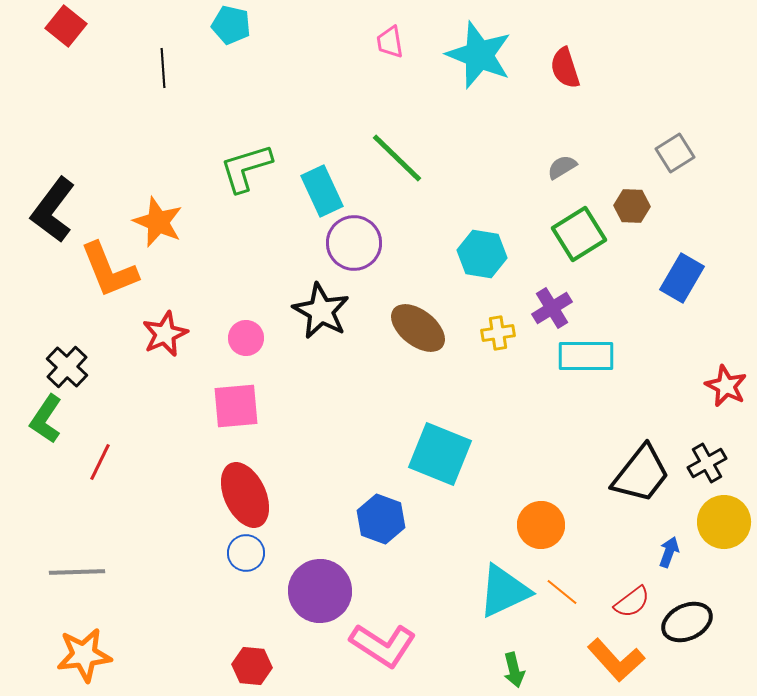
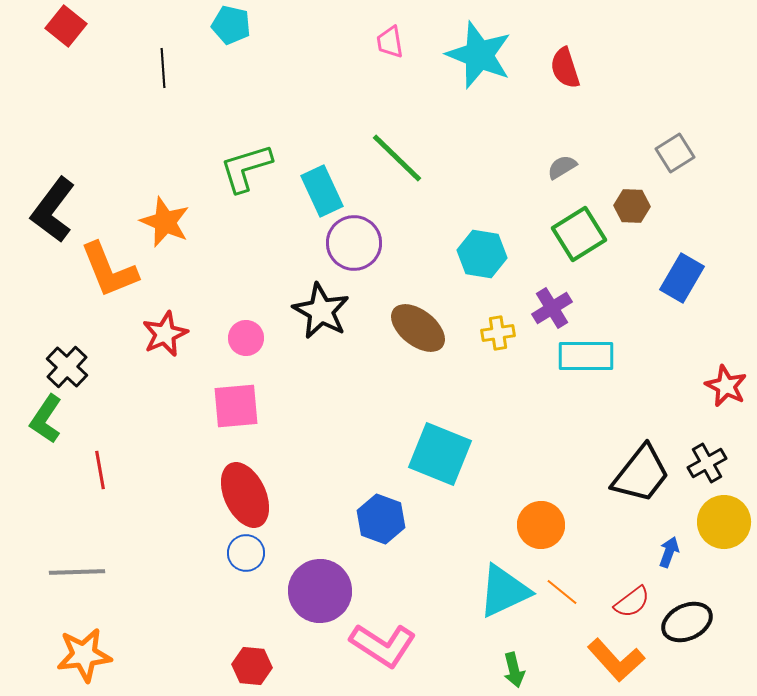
orange star at (158, 222): moved 7 px right
red line at (100, 462): moved 8 px down; rotated 36 degrees counterclockwise
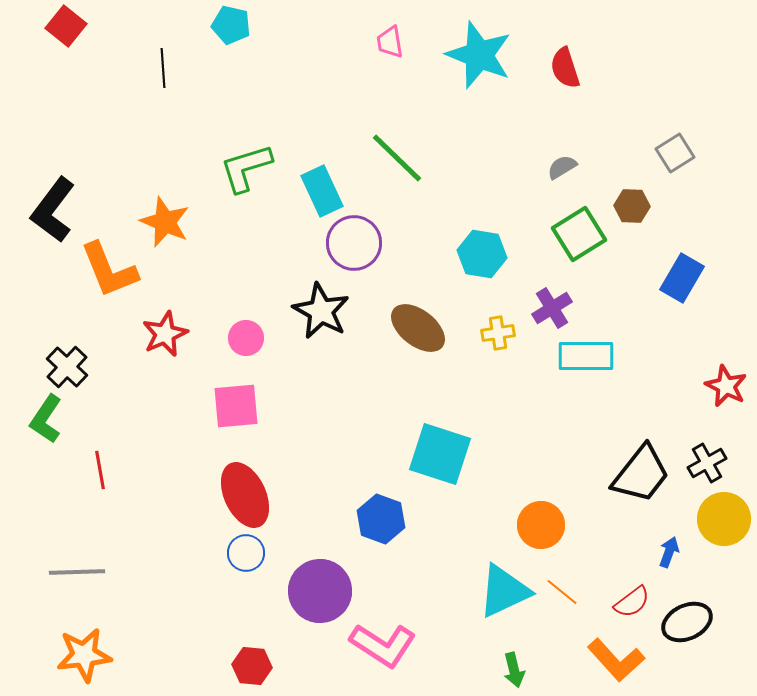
cyan square at (440, 454): rotated 4 degrees counterclockwise
yellow circle at (724, 522): moved 3 px up
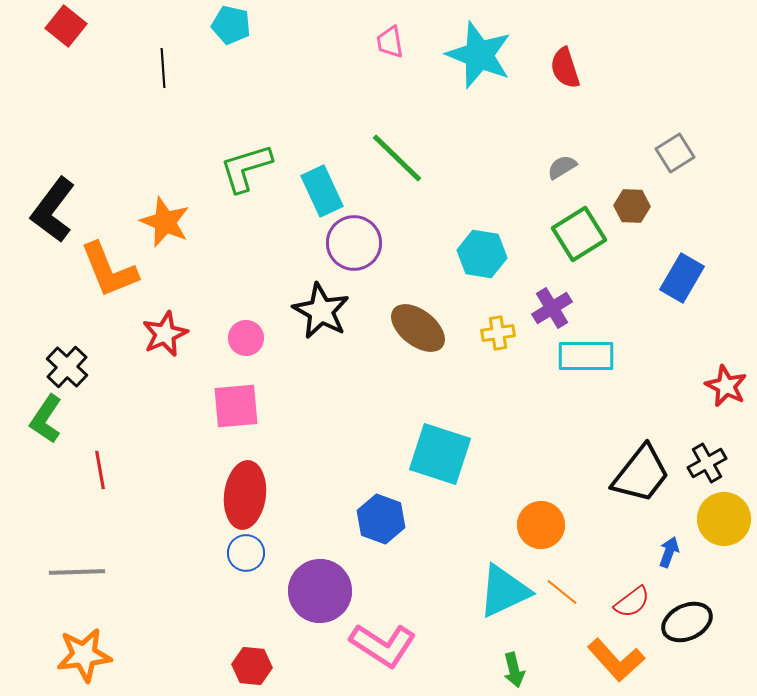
red ellipse at (245, 495): rotated 32 degrees clockwise
